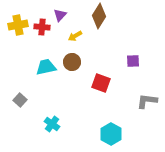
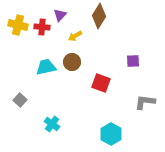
yellow cross: rotated 24 degrees clockwise
gray L-shape: moved 2 px left, 1 px down
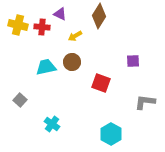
purple triangle: moved 1 px up; rotated 48 degrees counterclockwise
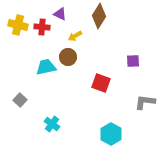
brown circle: moved 4 px left, 5 px up
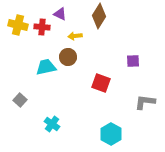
yellow arrow: rotated 24 degrees clockwise
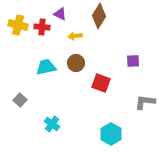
brown circle: moved 8 px right, 6 px down
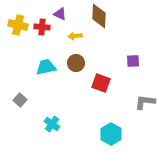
brown diamond: rotated 30 degrees counterclockwise
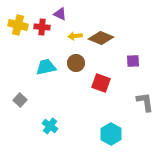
brown diamond: moved 2 px right, 22 px down; rotated 70 degrees counterclockwise
gray L-shape: rotated 75 degrees clockwise
cyan cross: moved 2 px left, 2 px down
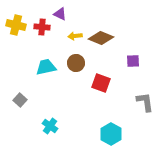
yellow cross: moved 2 px left
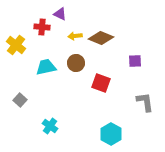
yellow cross: moved 20 px down; rotated 24 degrees clockwise
purple square: moved 2 px right
